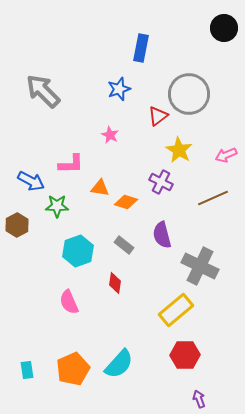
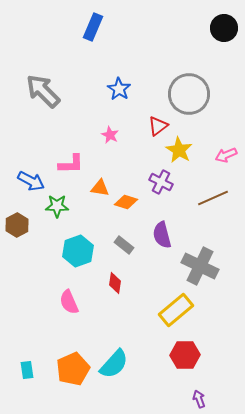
blue rectangle: moved 48 px left, 21 px up; rotated 12 degrees clockwise
blue star: rotated 20 degrees counterclockwise
red triangle: moved 10 px down
cyan semicircle: moved 5 px left
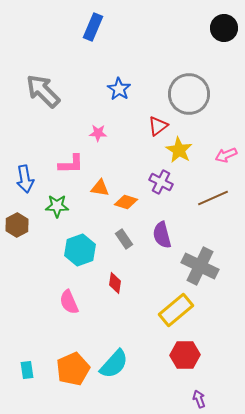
pink star: moved 12 px left, 2 px up; rotated 24 degrees counterclockwise
blue arrow: moved 6 px left, 2 px up; rotated 52 degrees clockwise
gray rectangle: moved 6 px up; rotated 18 degrees clockwise
cyan hexagon: moved 2 px right, 1 px up
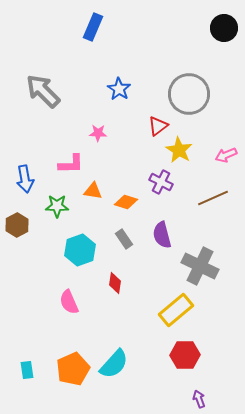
orange triangle: moved 7 px left, 3 px down
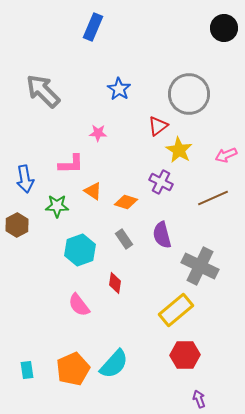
orange triangle: rotated 24 degrees clockwise
pink semicircle: moved 10 px right, 3 px down; rotated 15 degrees counterclockwise
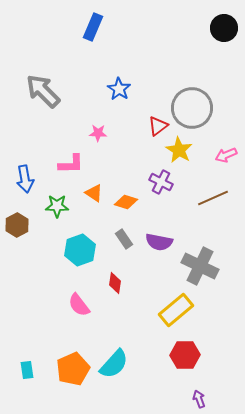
gray circle: moved 3 px right, 14 px down
orange triangle: moved 1 px right, 2 px down
purple semicircle: moved 3 px left, 7 px down; rotated 64 degrees counterclockwise
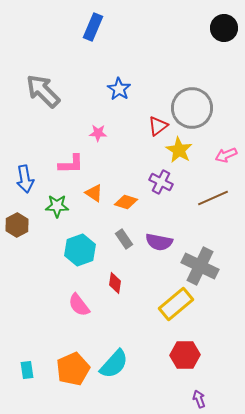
yellow rectangle: moved 6 px up
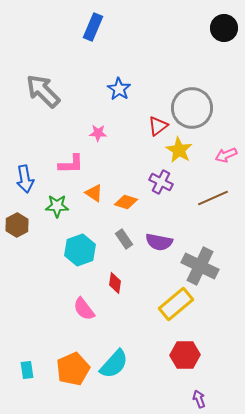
pink semicircle: moved 5 px right, 4 px down
